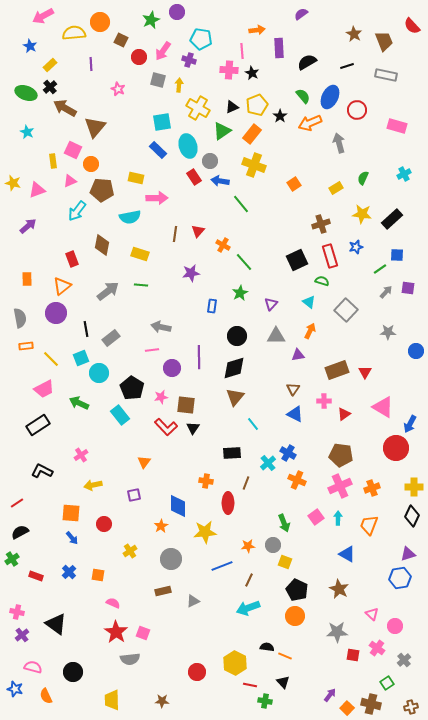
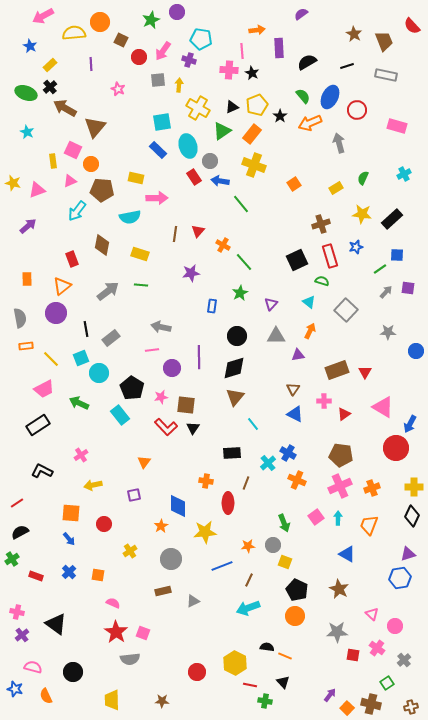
gray square at (158, 80): rotated 21 degrees counterclockwise
blue arrow at (72, 538): moved 3 px left, 1 px down
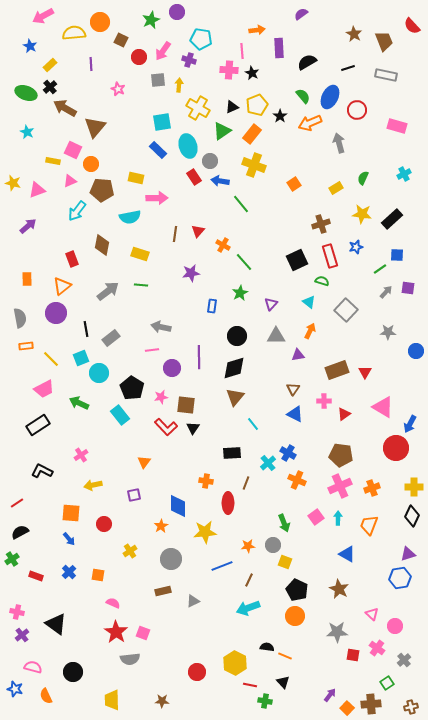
black line at (347, 66): moved 1 px right, 2 px down
yellow rectangle at (53, 161): rotated 72 degrees counterclockwise
brown cross at (371, 704): rotated 18 degrees counterclockwise
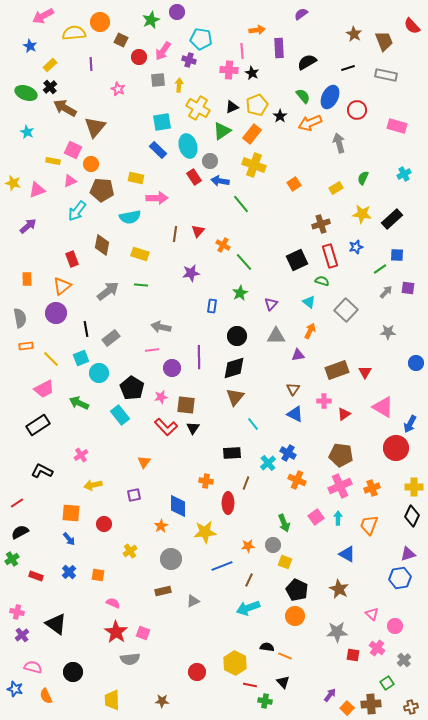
blue circle at (416, 351): moved 12 px down
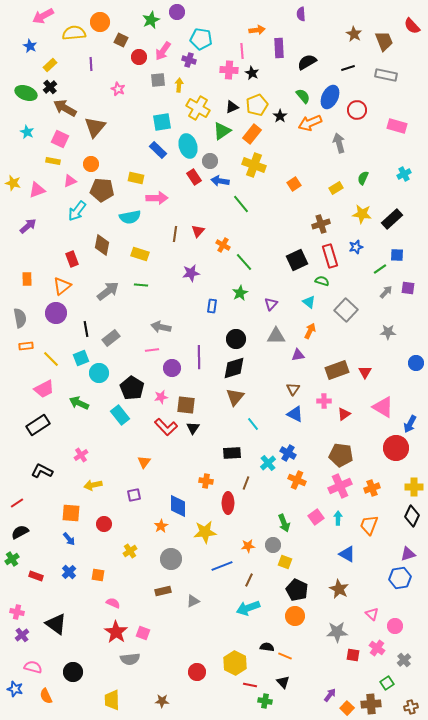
purple semicircle at (301, 14): rotated 56 degrees counterclockwise
pink square at (73, 150): moved 13 px left, 11 px up
black circle at (237, 336): moved 1 px left, 3 px down
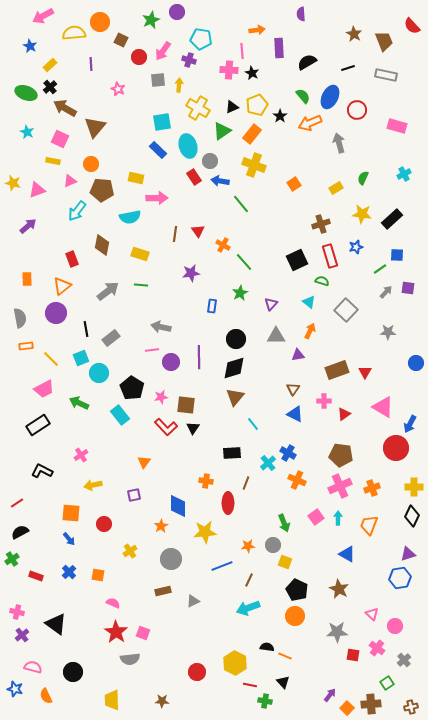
red triangle at (198, 231): rotated 16 degrees counterclockwise
purple circle at (172, 368): moved 1 px left, 6 px up
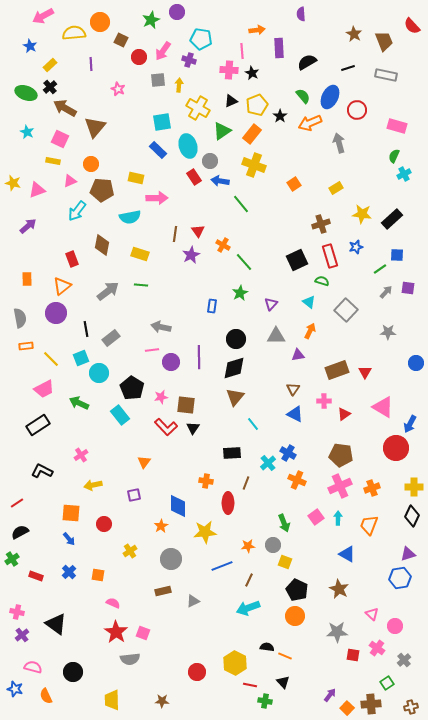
black triangle at (232, 107): moved 1 px left, 6 px up
green semicircle at (363, 178): moved 31 px right, 22 px up
purple star at (191, 273): moved 18 px up; rotated 18 degrees counterclockwise
